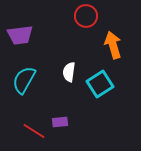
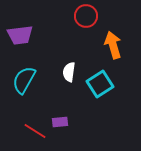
red line: moved 1 px right
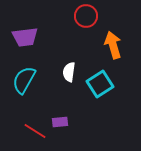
purple trapezoid: moved 5 px right, 2 px down
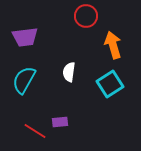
cyan square: moved 10 px right
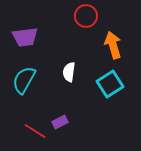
purple rectangle: rotated 21 degrees counterclockwise
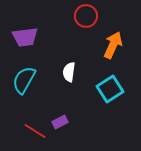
orange arrow: rotated 40 degrees clockwise
cyan square: moved 5 px down
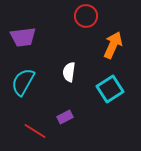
purple trapezoid: moved 2 px left
cyan semicircle: moved 1 px left, 2 px down
purple rectangle: moved 5 px right, 5 px up
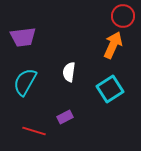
red circle: moved 37 px right
cyan semicircle: moved 2 px right
red line: moved 1 px left; rotated 15 degrees counterclockwise
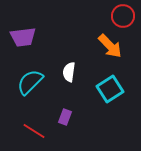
orange arrow: moved 3 px left, 1 px down; rotated 112 degrees clockwise
cyan semicircle: moved 5 px right; rotated 16 degrees clockwise
purple rectangle: rotated 42 degrees counterclockwise
red line: rotated 15 degrees clockwise
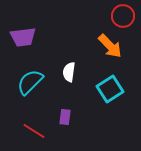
purple rectangle: rotated 14 degrees counterclockwise
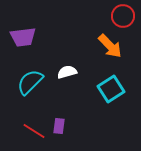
white semicircle: moved 2 px left; rotated 66 degrees clockwise
cyan square: moved 1 px right
purple rectangle: moved 6 px left, 9 px down
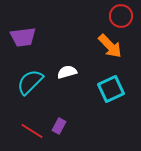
red circle: moved 2 px left
cyan square: rotated 8 degrees clockwise
purple rectangle: rotated 21 degrees clockwise
red line: moved 2 px left
